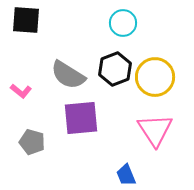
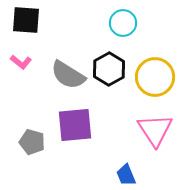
black hexagon: moved 6 px left; rotated 8 degrees counterclockwise
pink L-shape: moved 29 px up
purple square: moved 6 px left, 7 px down
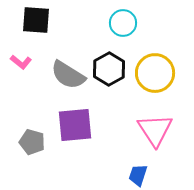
black square: moved 10 px right
yellow circle: moved 4 px up
blue trapezoid: moved 12 px right; rotated 40 degrees clockwise
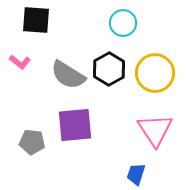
pink L-shape: moved 1 px left
gray pentagon: rotated 10 degrees counterclockwise
blue trapezoid: moved 2 px left, 1 px up
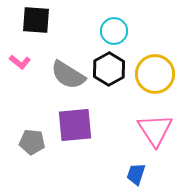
cyan circle: moved 9 px left, 8 px down
yellow circle: moved 1 px down
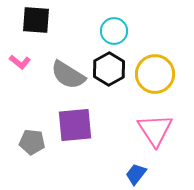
blue trapezoid: rotated 20 degrees clockwise
